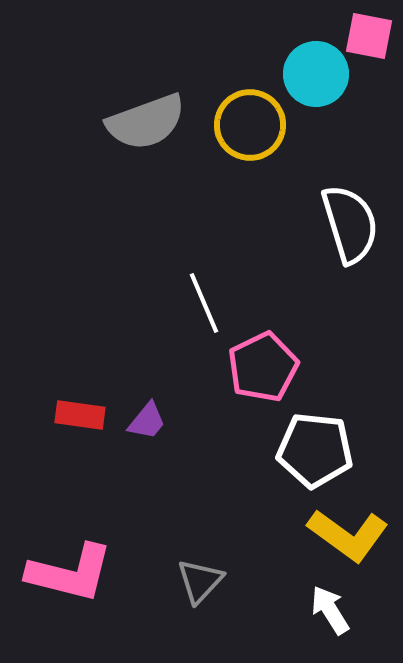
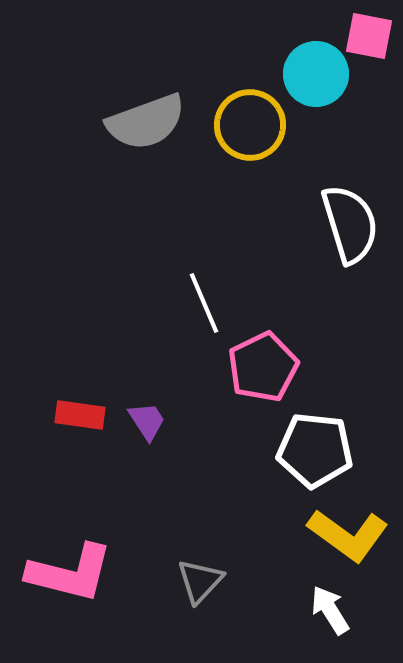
purple trapezoid: rotated 72 degrees counterclockwise
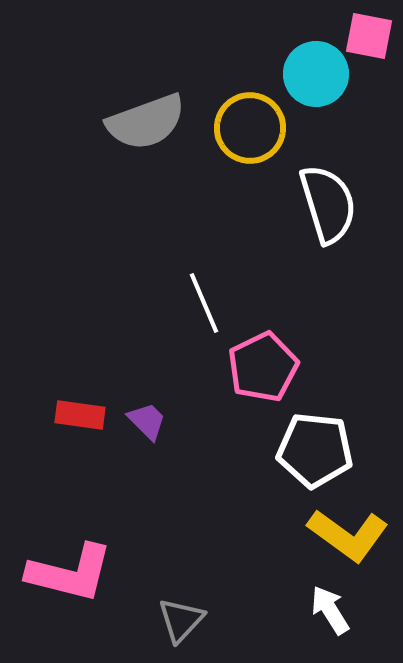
yellow circle: moved 3 px down
white semicircle: moved 22 px left, 20 px up
purple trapezoid: rotated 12 degrees counterclockwise
gray triangle: moved 19 px left, 39 px down
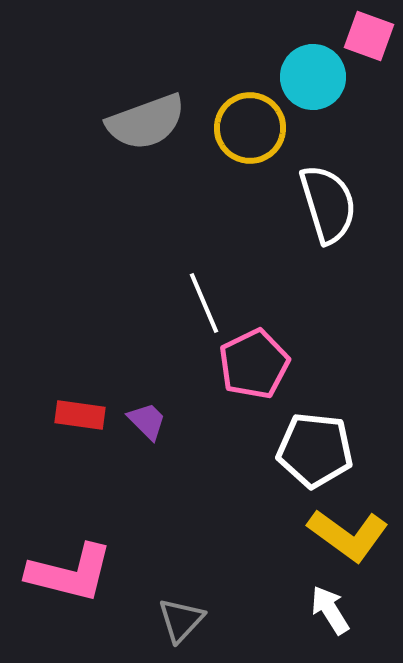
pink square: rotated 9 degrees clockwise
cyan circle: moved 3 px left, 3 px down
pink pentagon: moved 9 px left, 3 px up
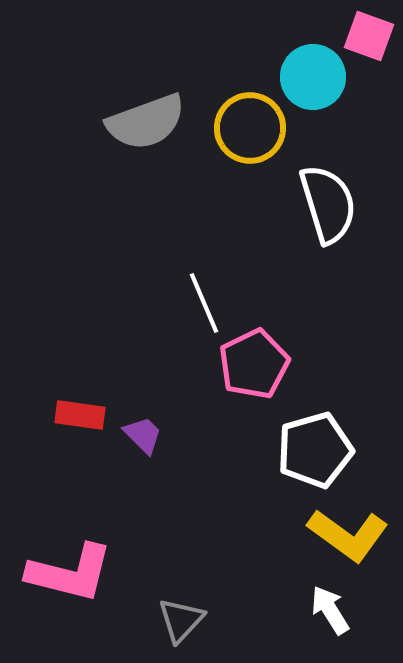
purple trapezoid: moved 4 px left, 14 px down
white pentagon: rotated 22 degrees counterclockwise
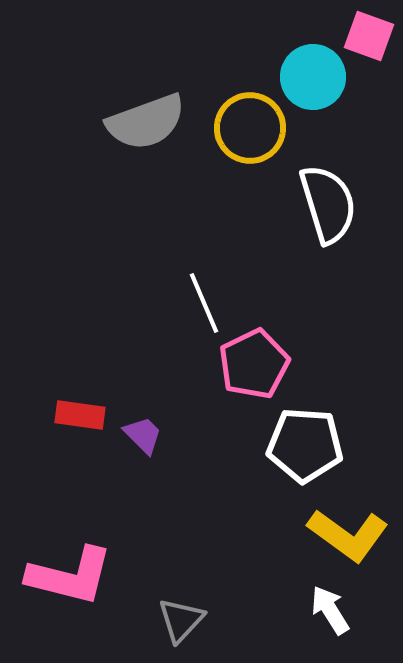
white pentagon: moved 10 px left, 5 px up; rotated 20 degrees clockwise
pink L-shape: moved 3 px down
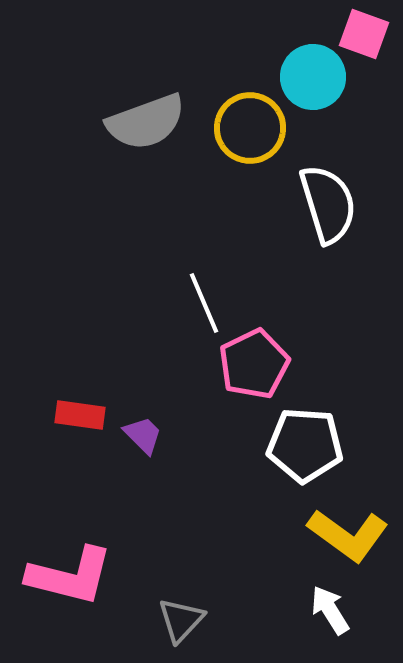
pink square: moved 5 px left, 2 px up
